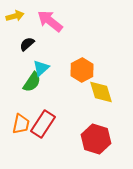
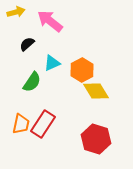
yellow arrow: moved 1 px right, 4 px up
cyan triangle: moved 11 px right, 5 px up; rotated 18 degrees clockwise
yellow diamond: moved 5 px left, 1 px up; rotated 16 degrees counterclockwise
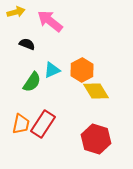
black semicircle: rotated 63 degrees clockwise
cyan triangle: moved 7 px down
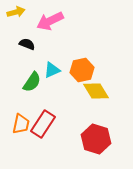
pink arrow: rotated 64 degrees counterclockwise
orange hexagon: rotated 15 degrees clockwise
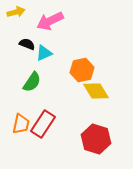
cyan triangle: moved 8 px left, 17 px up
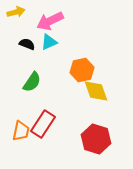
cyan triangle: moved 5 px right, 11 px up
yellow diamond: rotated 12 degrees clockwise
orange trapezoid: moved 7 px down
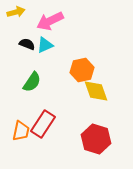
cyan triangle: moved 4 px left, 3 px down
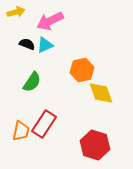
yellow diamond: moved 5 px right, 2 px down
red rectangle: moved 1 px right
red hexagon: moved 1 px left, 6 px down
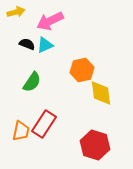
yellow diamond: rotated 12 degrees clockwise
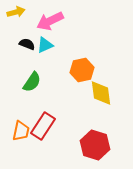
red rectangle: moved 1 px left, 2 px down
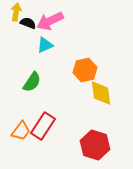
yellow arrow: rotated 66 degrees counterclockwise
black semicircle: moved 1 px right, 21 px up
orange hexagon: moved 3 px right
orange trapezoid: rotated 25 degrees clockwise
